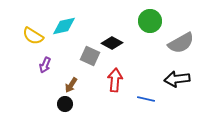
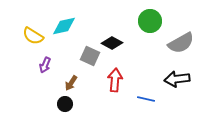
brown arrow: moved 2 px up
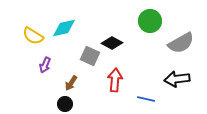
cyan diamond: moved 2 px down
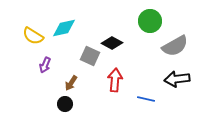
gray semicircle: moved 6 px left, 3 px down
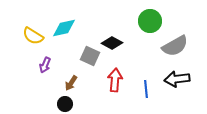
blue line: moved 10 px up; rotated 72 degrees clockwise
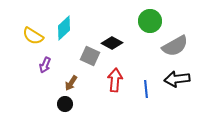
cyan diamond: rotated 30 degrees counterclockwise
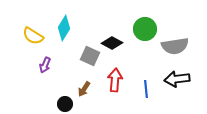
green circle: moved 5 px left, 8 px down
cyan diamond: rotated 15 degrees counterclockwise
gray semicircle: rotated 20 degrees clockwise
brown arrow: moved 13 px right, 6 px down
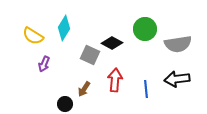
gray semicircle: moved 3 px right, 2 px up
gray square: moved 1 px up
purple arrow: moved 1 px left, 1 px up
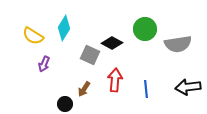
black arrow: moved 11 px right, 8 px down
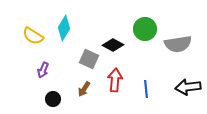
black diamond: moved 1 px right, 2 px down
gray square: moved 1 px left, 4 px down
purple arrow: moved 1 px left, 6 px down
black circle: moved 12 px left, 5 px up
